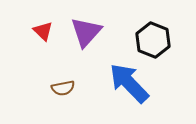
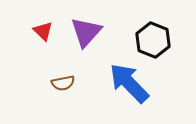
brown semicircle: moved 5 px up
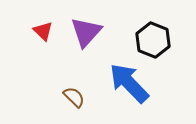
brown semicircle: moved 11 px right, 14 px down; rotated 125 degrees counterclockwise
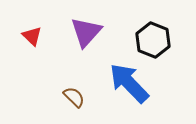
red triangle: moved 11 px left, 5 px down
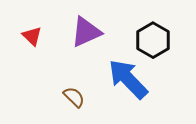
purple triangle: rotated 24 degrees clockwise
black hexagon: rotated 8 degrees clockwise
blue arrow: moved 1 px left, 4 px up
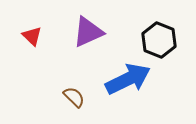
purple triangle: moved 2 px right
black hexagon: moved 6 px right; rotated 8 degrees counterclockwise
blue arrow: rotated 108 degrees clockwise
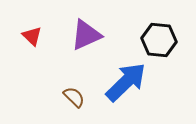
purple triangle: moved 2 px left, 3 px down
black hexagon: rotated 16 degrees counterclockwise
blue arrow: moved 2 px left, 3 px down; rotated 18 degrees counterclockwise
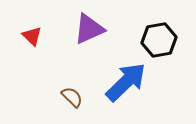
purple triangle: moved 3 px right, 6 px up
black hexagon: rotated 16 degrees counterclockwise
brown semicircle: moved 2 px left
